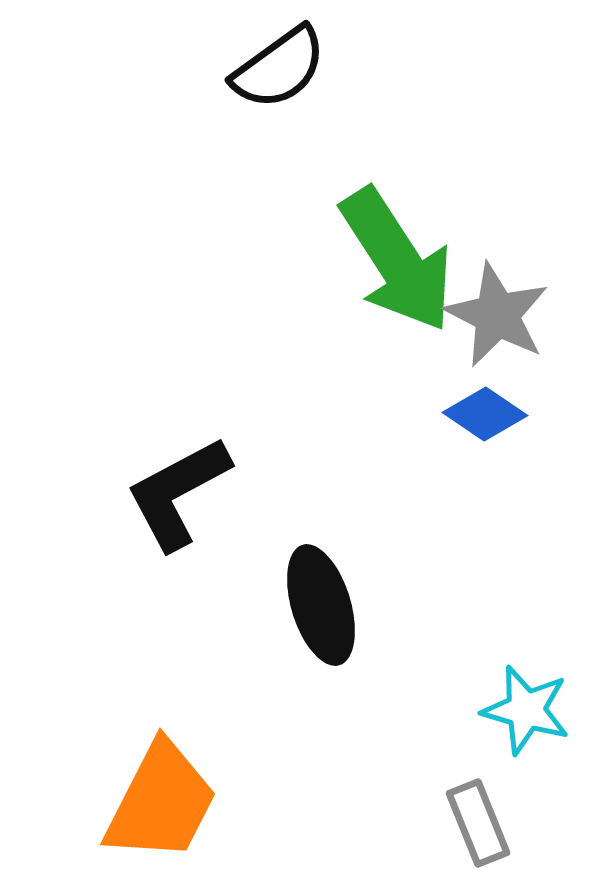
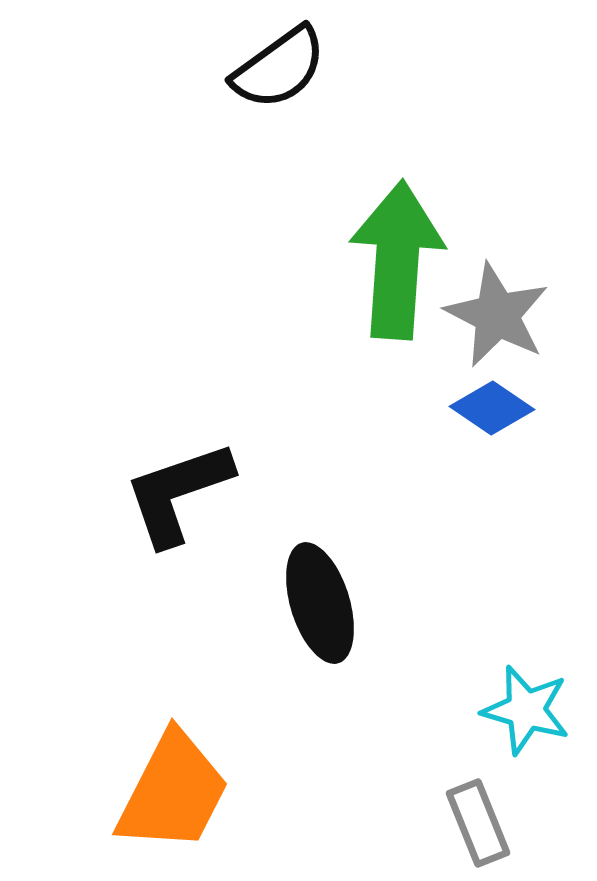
green arrow: rotated 143 degrees counterclockwise
blue diamond: moved 7 px right, 6 px up
black L-shape: rotated 9 degrees clockwise
black ellipse: moved 1 px left, 2 px up
orange trapezoid: moved 12 px right, 10 px up
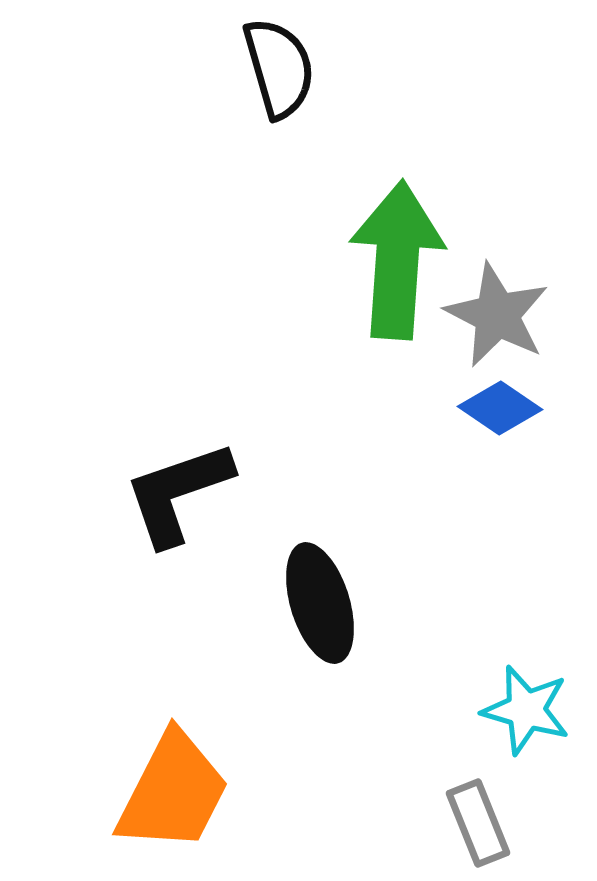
black semicircle: rotated 70 degrees counterclockwise
blue diamond: moved 8 px right
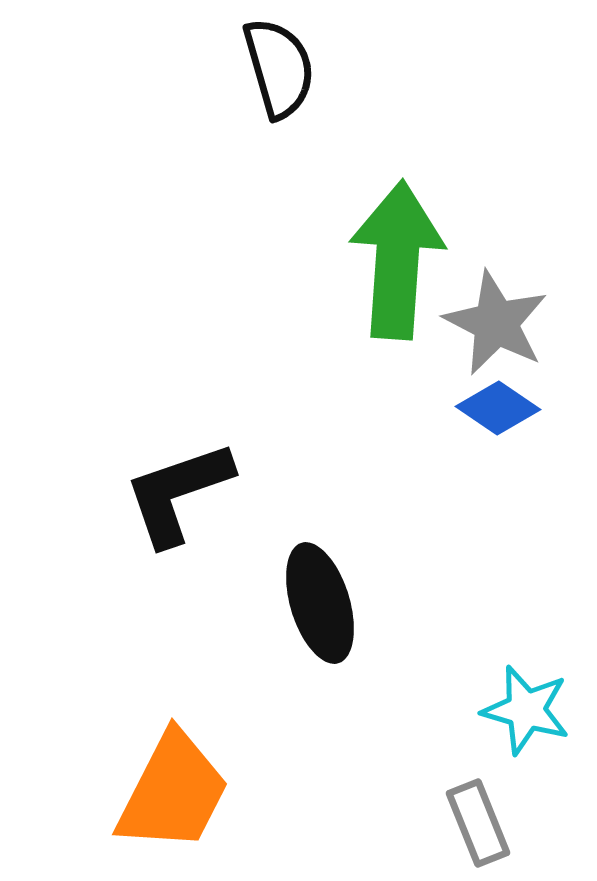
gray star: moved 1 px left, 8 px down
blue diamond: moved 2 px left
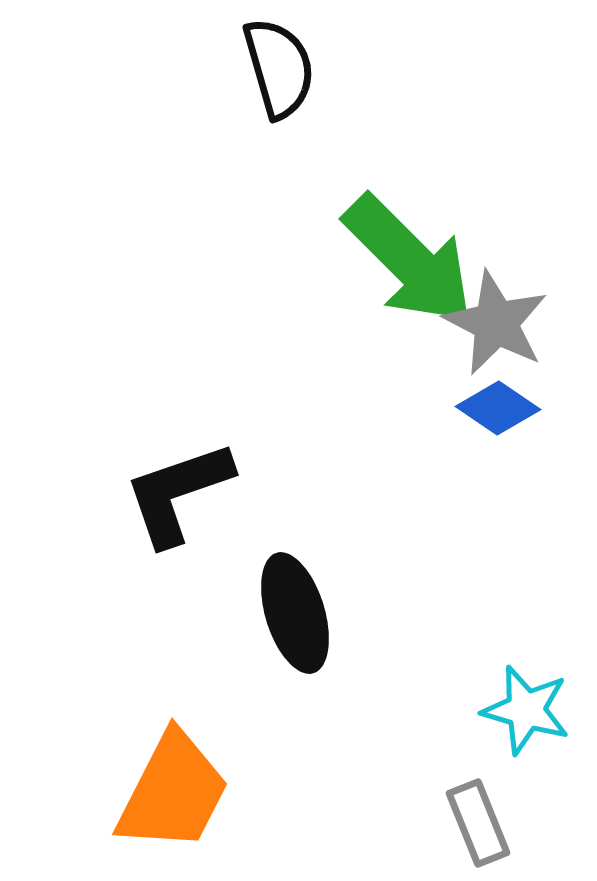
green arrow: moved 12 px right; rotated 131 degrees clockwise
black ellipse: moved 25 px left, 10 px down
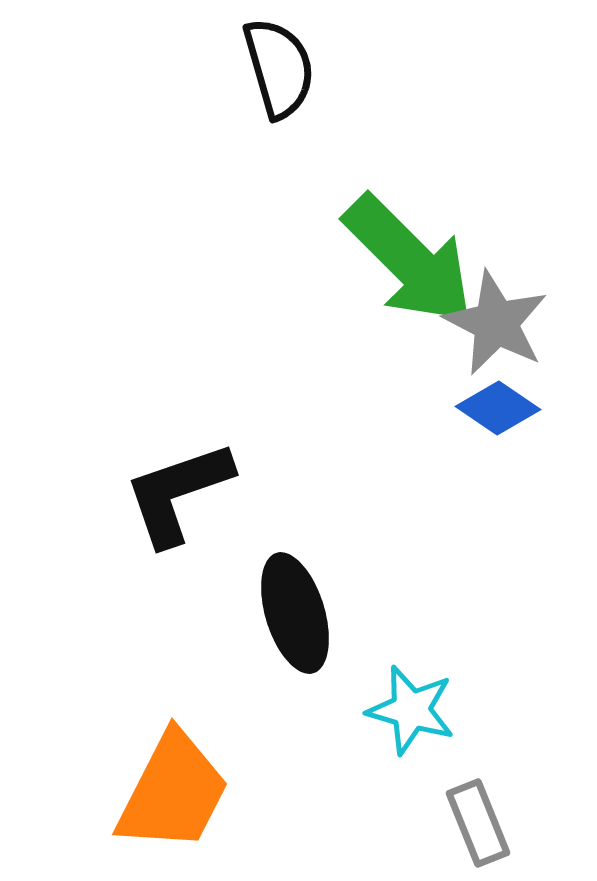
cyan star: moved 115 px left
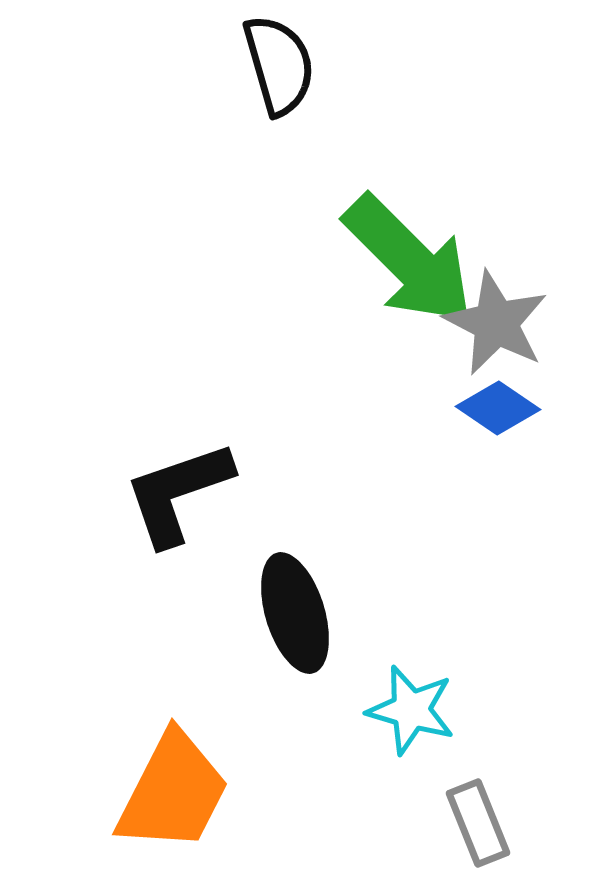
black semicircle: moved 3 px up
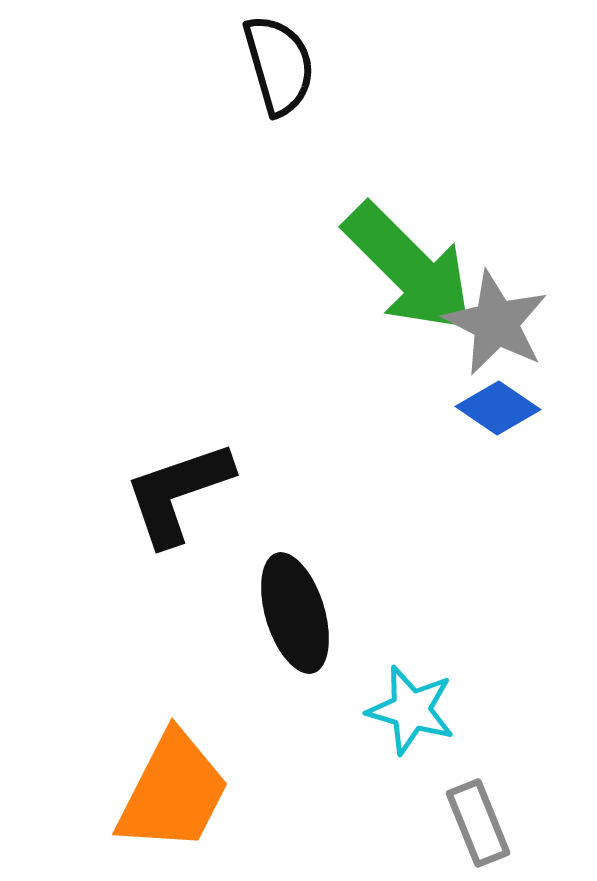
green arrow: moved 8 px down
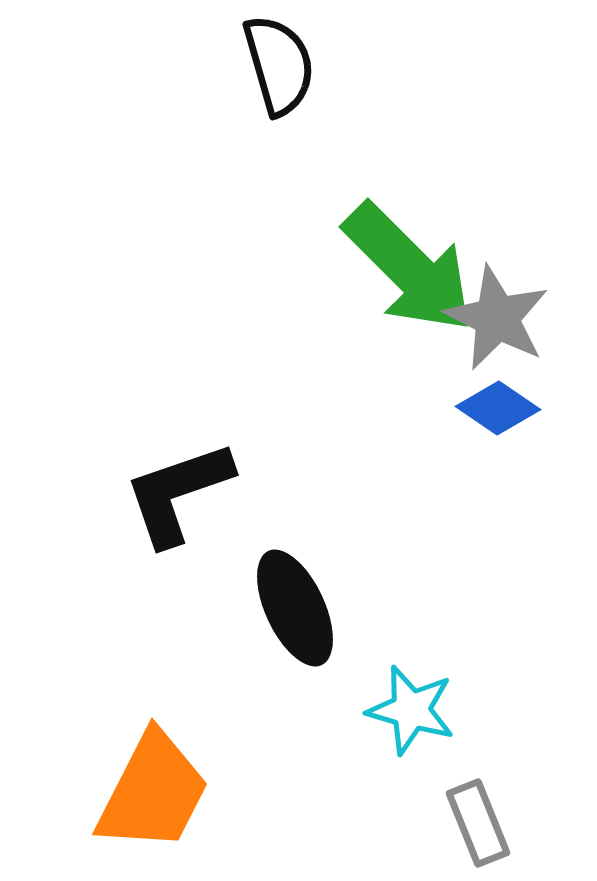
gray star: moved 1 px right, 5 px up
black ellipse: moved 5 px up; rotated 8 degrees counterclockwise
orange trapezoid: moved 20 px left
